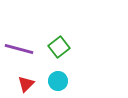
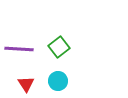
purple line: rotated 12 degrees counterclockwise
red triangle: rotated 18 degrees counterclockwise
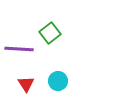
green square: moved 9 px left, 14 px up
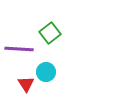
cyan circle: moved 12 px left, 9 px up
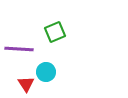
green square: moved 5 px right, 1 px up; rotated 15 degrees clockwise
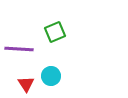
cyan circle: moved 5 px right, 4 px down
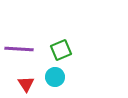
green square: moved 6 px right, 18 px down
cyan circle: moved 4 px right, 1 px down
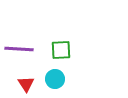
green square: rotated 20 degrees clockwise
cyan circle: moved 2 px down
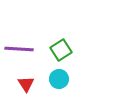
green square: rotated 30 degrees counterclockwise
cyan circle: moved 4 px right
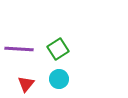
green square: moved 3 px left, 1 px up
red triangle: rotated 12 degrees clockwise
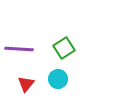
green square: moved 6 px right, 1 px up
cyan circle: moved 1 px left
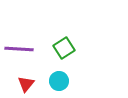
cyan circle: moved 1 px right, 2 px down
